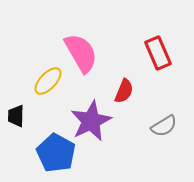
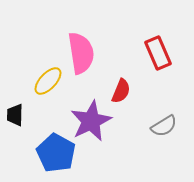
pink semicircle: rotated 21 degrees clockwise
red semicircle: moved 3 px left
black trapezoid: moved 1 px left, 1 px up
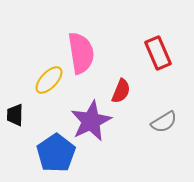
yellow ellipse: moved 1 px right, 1 px up
gray semicircle: moved 4 px up
blue pentagon: rotated 9 degrees clockwise
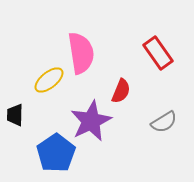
red rectangle: rotated 12 degrees counterclockwise
yellow ellipse: rotated 8 degrees clockwise
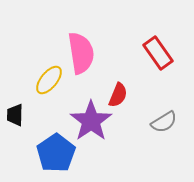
yellow ellipse: rotated 12 degrees counterclockwise
red semicircle: moved 3 px left, 4 px down
purple star: rotated 9 degrees counterclockwise
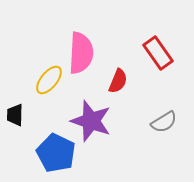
pink semicircle: rotated 12 degrees clockwise
red semicircle: moved 14 px up
purple star: rotated 18 degrees counterclockwise
blue pentagon: rotated 12 degrees counterclockwise
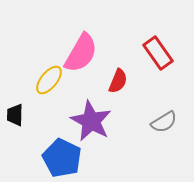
pink semicircle: rotated 27 degrees clockwise
purple star: rotated 9 degrees clockwise
blue pentagon: moved 6 px right, 5 px down
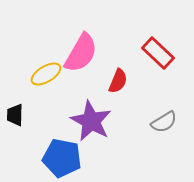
red rectangle: rotated 12 degrees counterclockwise
yellow ellipse: moved 3 px left, 6 px up; rotated 20 degrees clockwise
blue pentagon: rotated 15 degrees counterclockwise
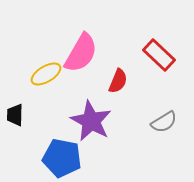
red rectangle: moved 1 px right, 2 px down
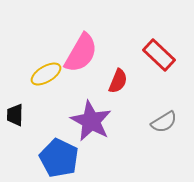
blue pentagon: moved 3 px left; rotated 15 degrees clockwise
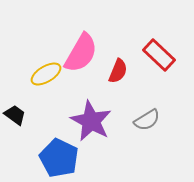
red semicircle: moved 10 px up
black trapezoid: rotated 125 degrees clockwise
gray semicircle: moved 17 px left, 2 px up
